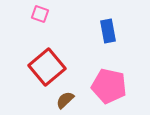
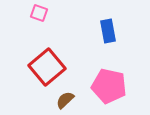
pink square: moved 1 px left, 1 px up
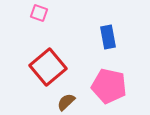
blue rectangle: moved 6 px down
red square: moved 1 px right
brown semicircle: moved 1 px right, 2 px down
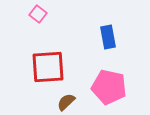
pink square: moved 1 px left, 1 px down; rotated 18 degrees clockwise
red square: rotated 36 degrees clockwise
pink pentagon: moved 1 px down
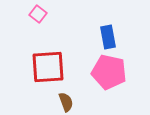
pink pentagon: moved 15 px up
brown semicircle: rotated 114 degrees clockwise
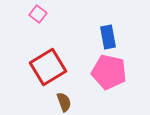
red square: rotated 27 degrees counterclockwise
brown semicircle: moved 2 px left
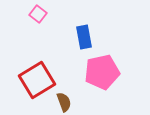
blue rectangle: moved 24 px left
red square: moved 11 px left, 13 px down
pink pentagon: moved 7 px left; rotated 24 degrees counterclockwise
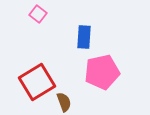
blue rectangle: rotated 15 degrees clockwise
red square: moved 2 px down
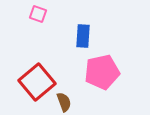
pink square: rotated 18 degrees counterclockwise
blue rectangle: moved 1 px left, 1 px up
red square: rotated 9 degrees counterclockwise
